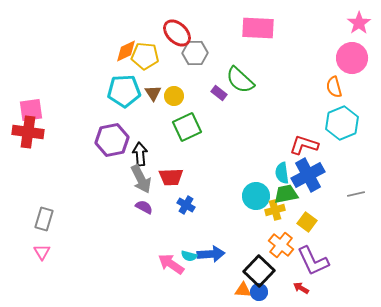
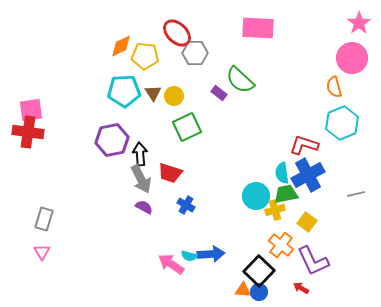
orange diamond at (126, 51): moved 5 px left, 5 px up
red trapezoid at (171, 177): moved 1 px left, 4 px up; rotated 20 degrees clockwise
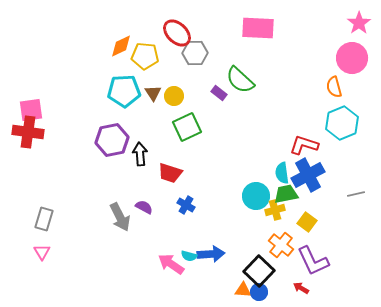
gray arrow at (141, 179): moved 21 px left, 38 px down
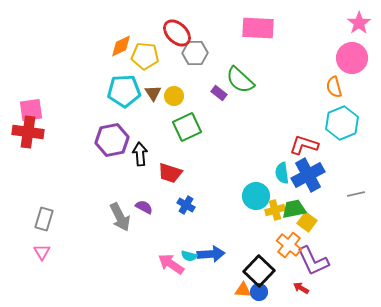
green trapezoid at (286, 194): moved 8 px right, 15 px down
orange cross at (281, 245): moved 8 px right
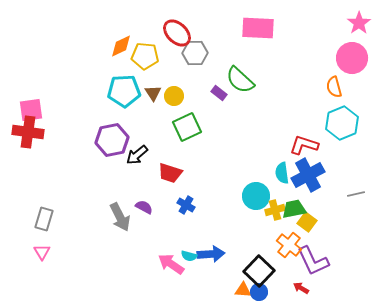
black arrow at (140, 154): moved 3 px left, 1 px down; rotated 125 degrees counterclockwise
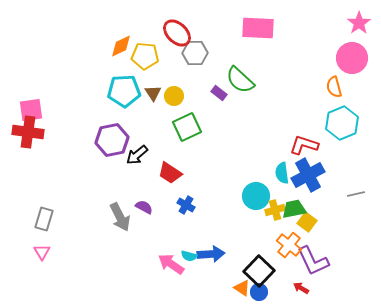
red trapezoid at (170, 173): rotated 15 degrees clockwise
orange triangle at (243, 290): moved 1 px left, 2 px up; rotated 30 degrees clockwise
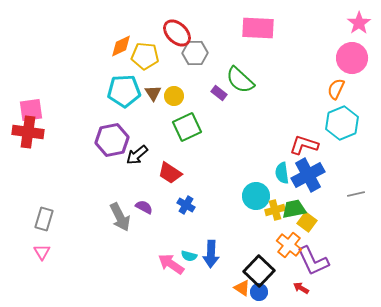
orange semicircle at (334, 87): moved 2 px right, 2 px down; rotated 40 degrees clockwise
blue arrow at (211, 254): rotated 96 degrees clockwise
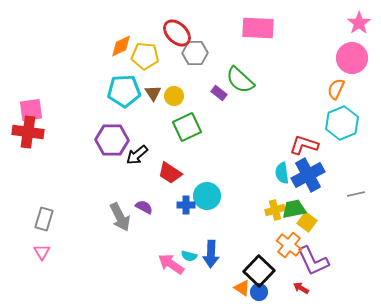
purple hexagon at (112, 140): rotated 12 degrees clockwise
cyan circle at (256, 196): moved 49 px left
blue cross at (186, 205): rotated 30 degrees counterclockwise
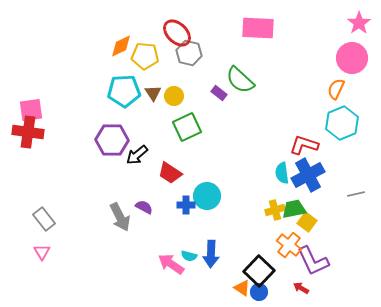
gray hexagon at (195, 53): moved 6 px left; rotated 15 degrees clockwise
gray rectangle at (44, 219): rotated 55 degrees counterclockwise
